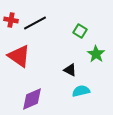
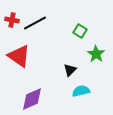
red cross: moved 1 px right
black triangle: rotated 48 degrees clockwise
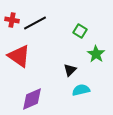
cyan semicircle: moved 1 px up
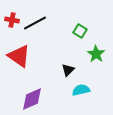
black triangle: moved 2 px left
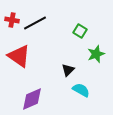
green star: rotated 18 degrees clockwise
cyan semicircle: rotated 42 degrees clockwise
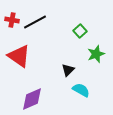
black line: moved 1 px up
green square: rotated 16 degrees clockwise
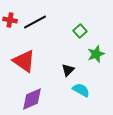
red cross: moved 2 px left
red triangle: moved 5 px right, 5 px down
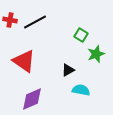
green square: moved 1 px right, 4 px down; rotated 16 degrees counterclockwise
black triangle: rotated 16 degrees clockwise
cyan semicircle: rotated 18 degrees counterclockwise
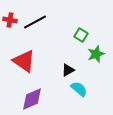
cyan semicircle: moved 2 px left, 1 px up; rotated 30 degrees clockwise
